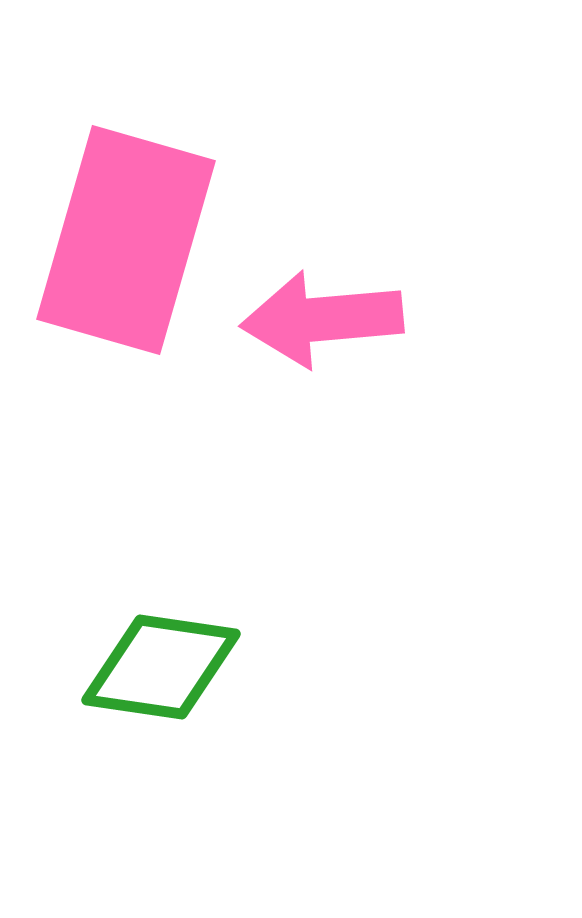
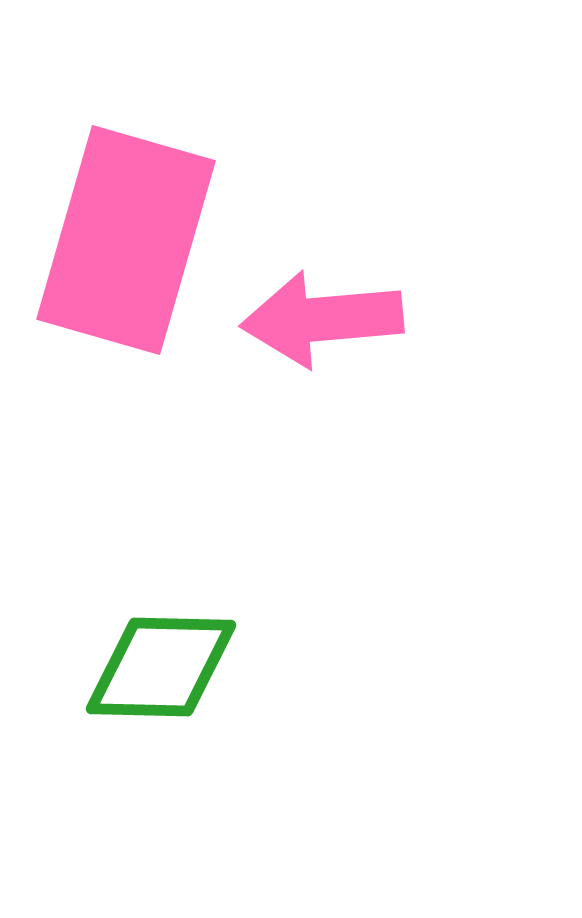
green diamond: rotated 7 degrees counterclockwise
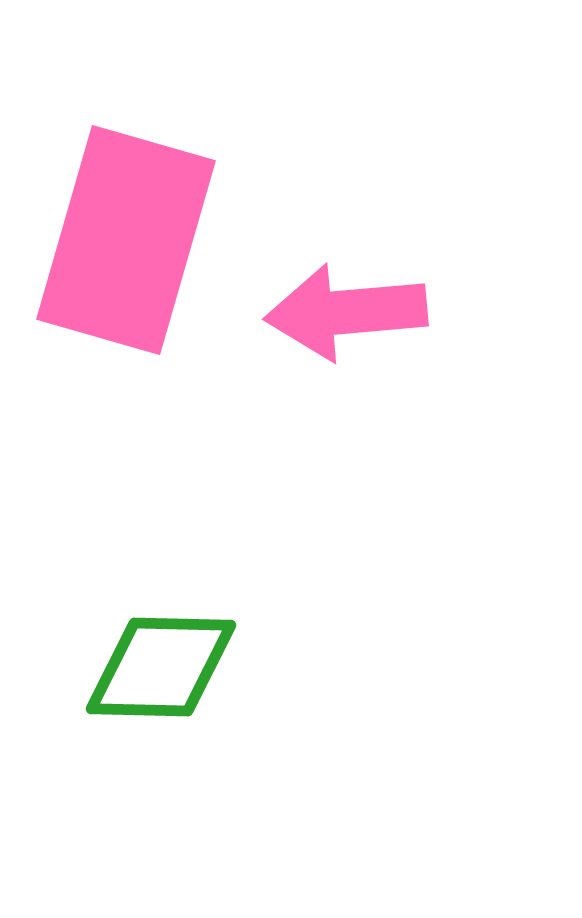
pink arrow: moved 24 px right, 7 px up
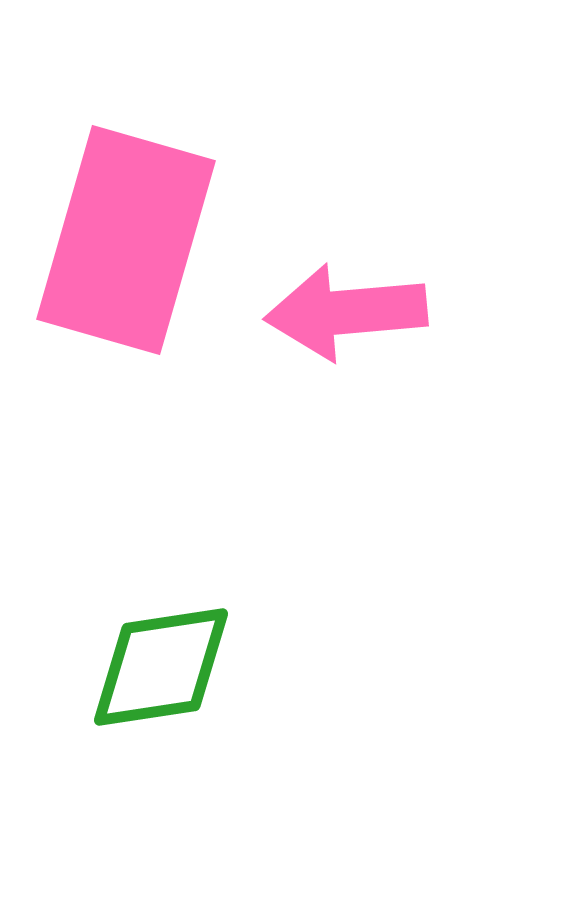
green diamond: rotated 10 degrees counterclockwise
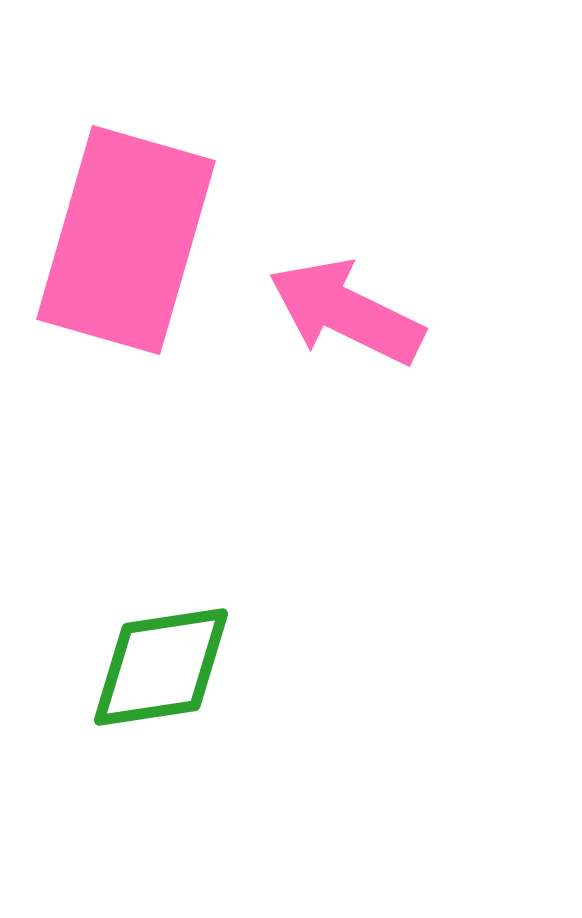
pink arrow: rotated 31 degrees clockwise
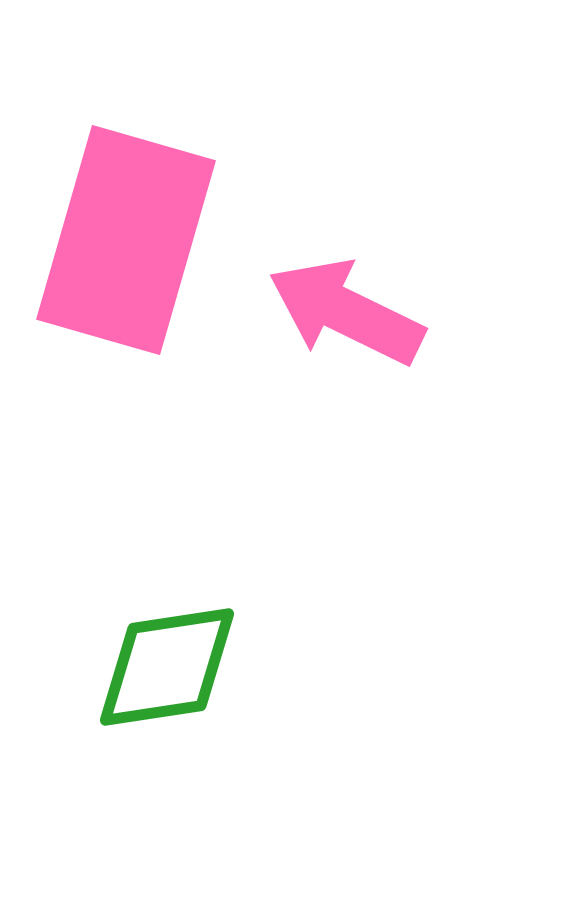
green diamond: moved 6 px right
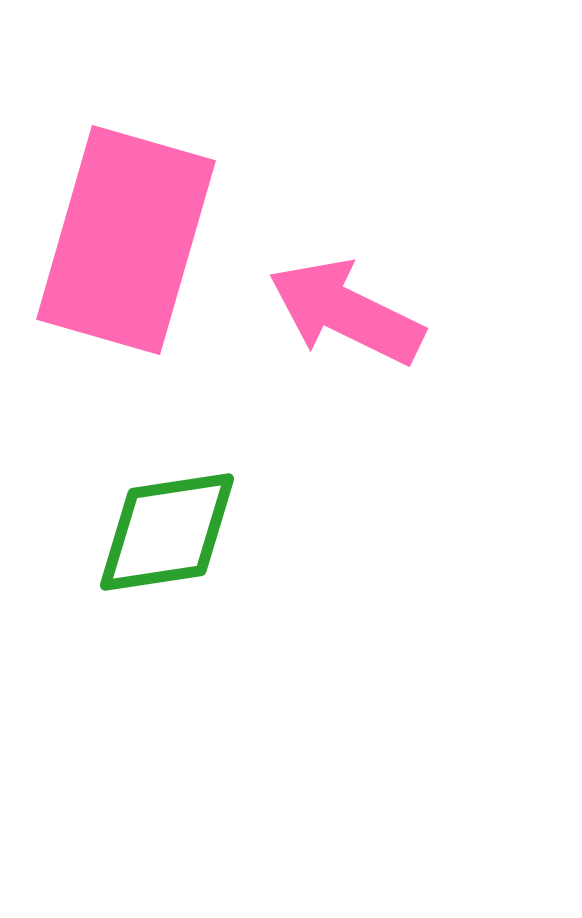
green diamond: moved 135 px up
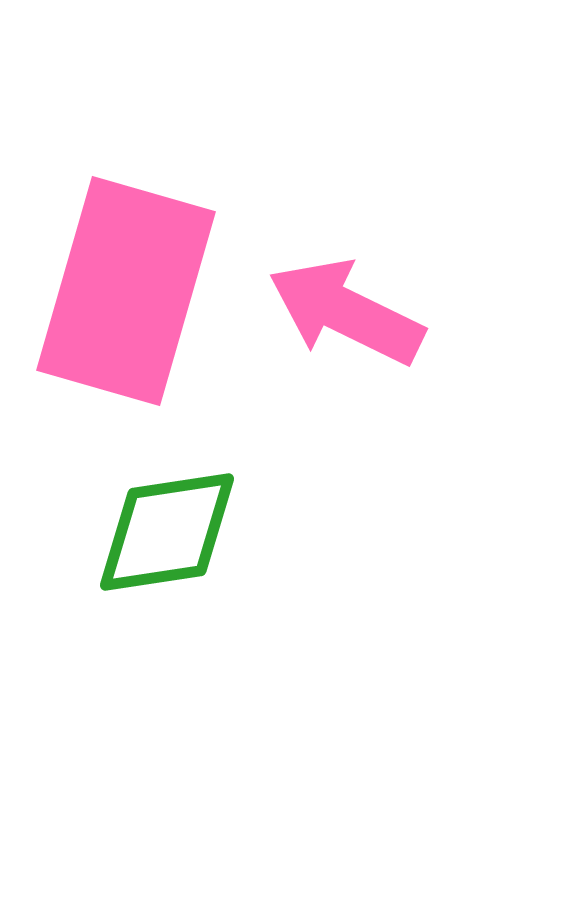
pink rectangle: moved 51 px down
